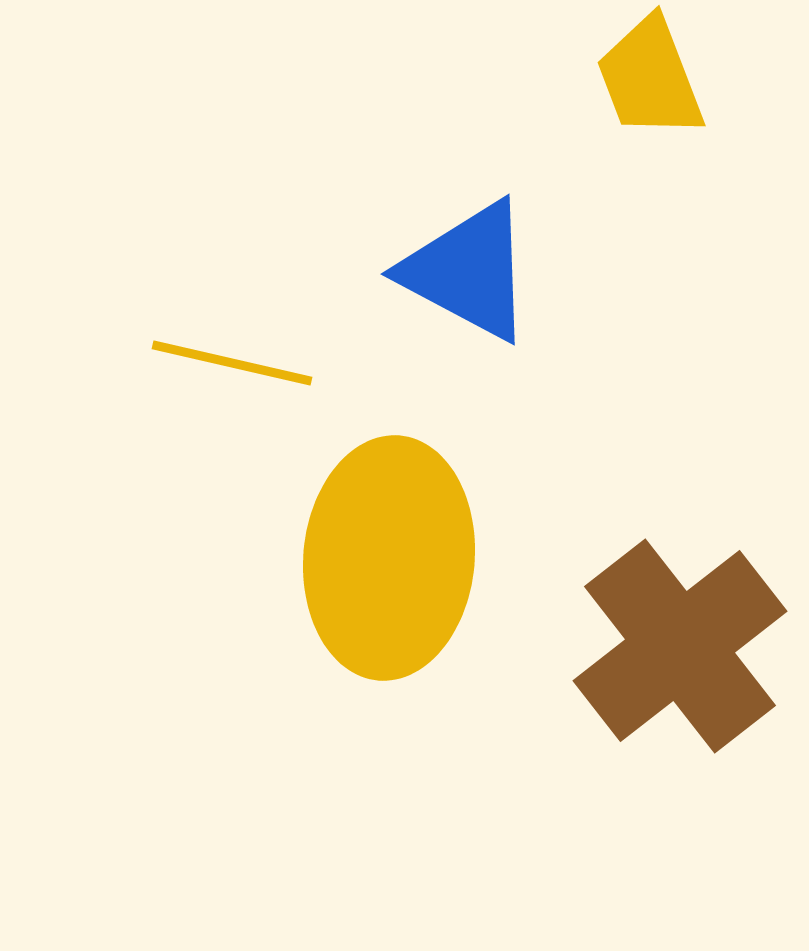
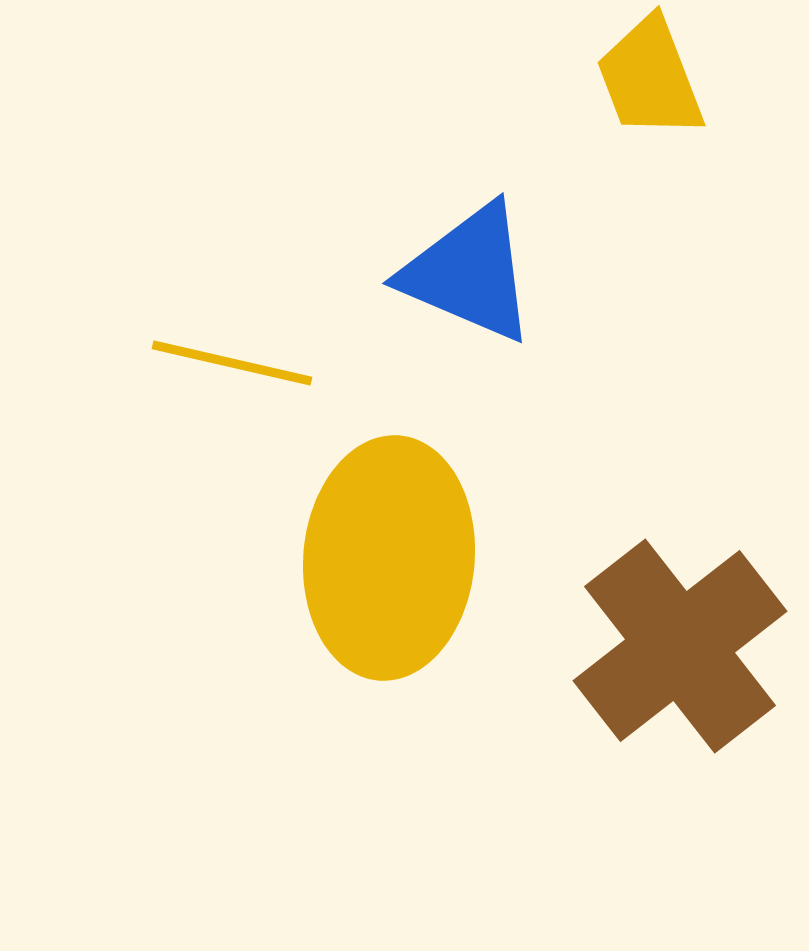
blue triangle: moved 1 px right, 2 px down; rotated 5 degrees counterclockwise
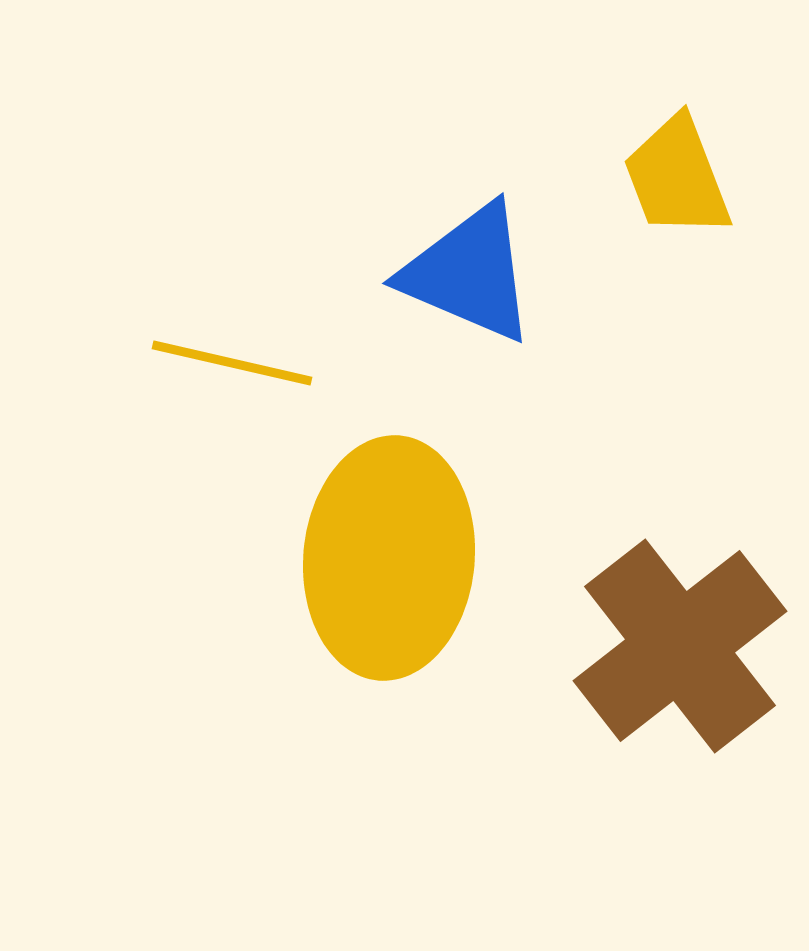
yellow trapezoid: moved 27 px right, 99 px down
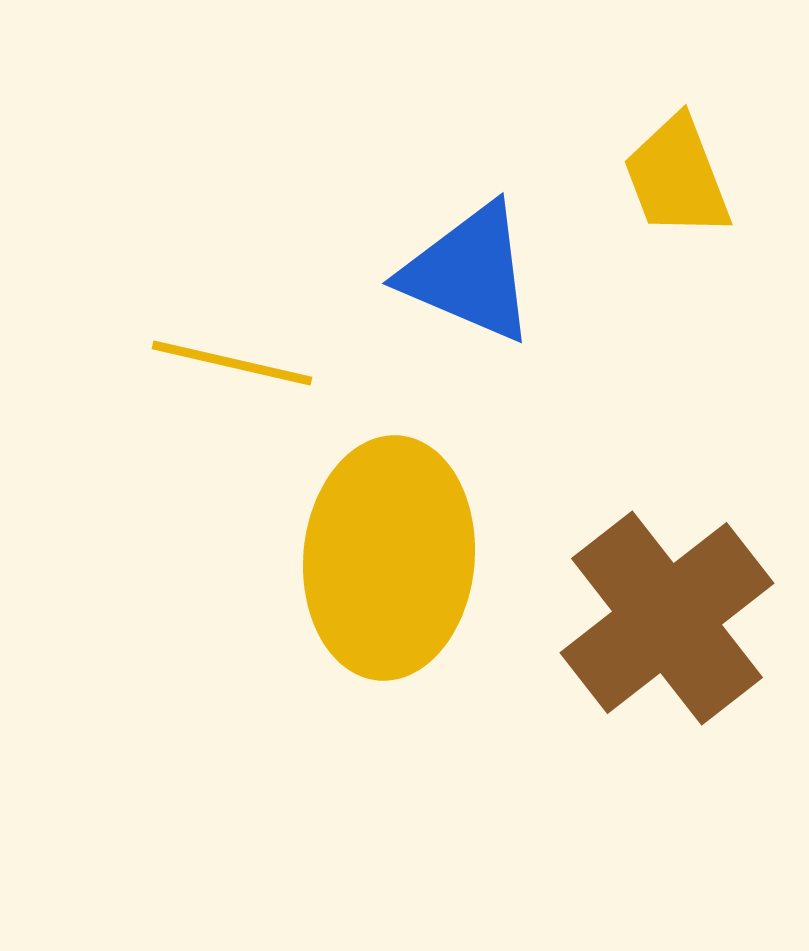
brown cross: moved 13 px left, 28 px up
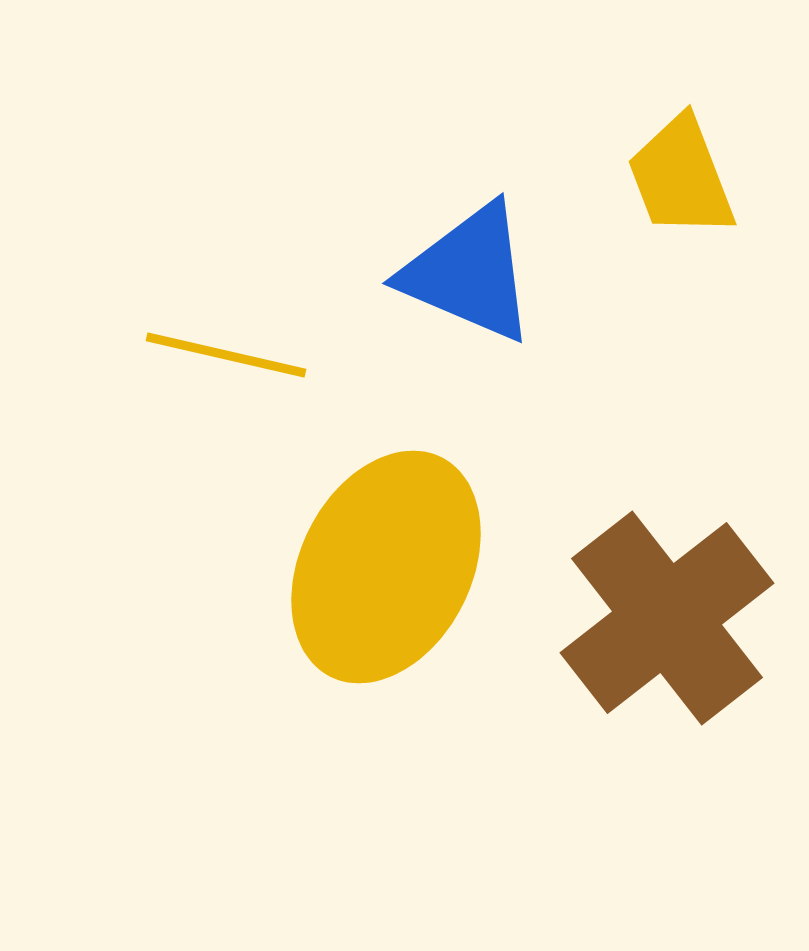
yellow trapezoid: moved 4 px right
yellow line: moved 6 px left, 8 px up
yellow ellipse: moved 3 px left, 9 px down; rotated 22 degrees clockwise
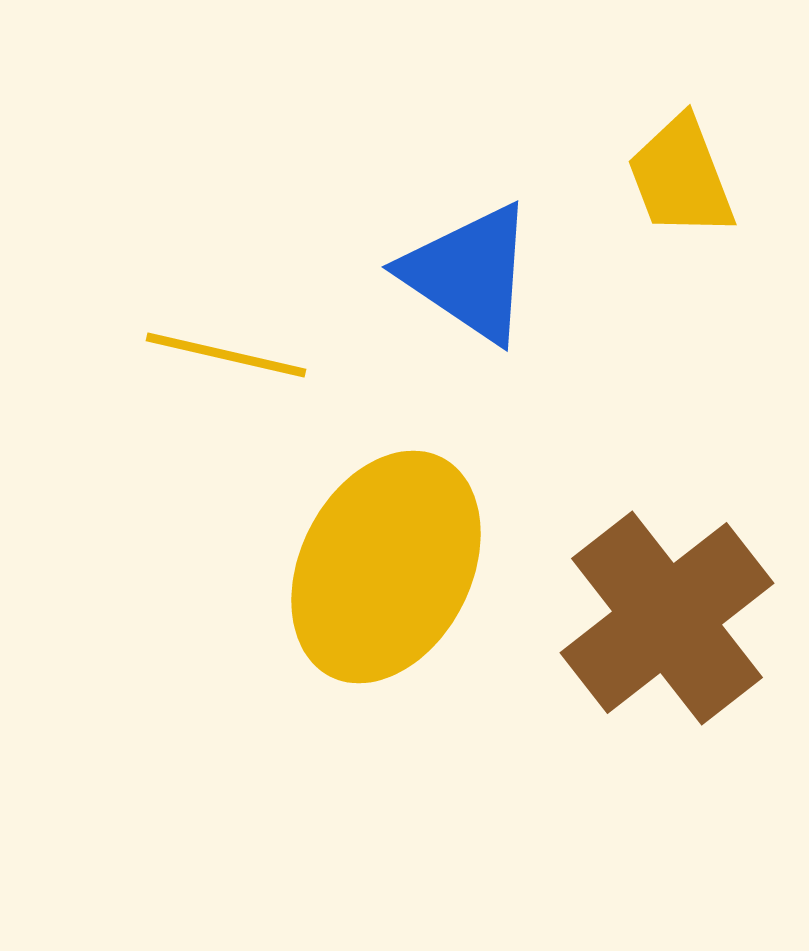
blue triangle: rotated 11 degrees clockwise
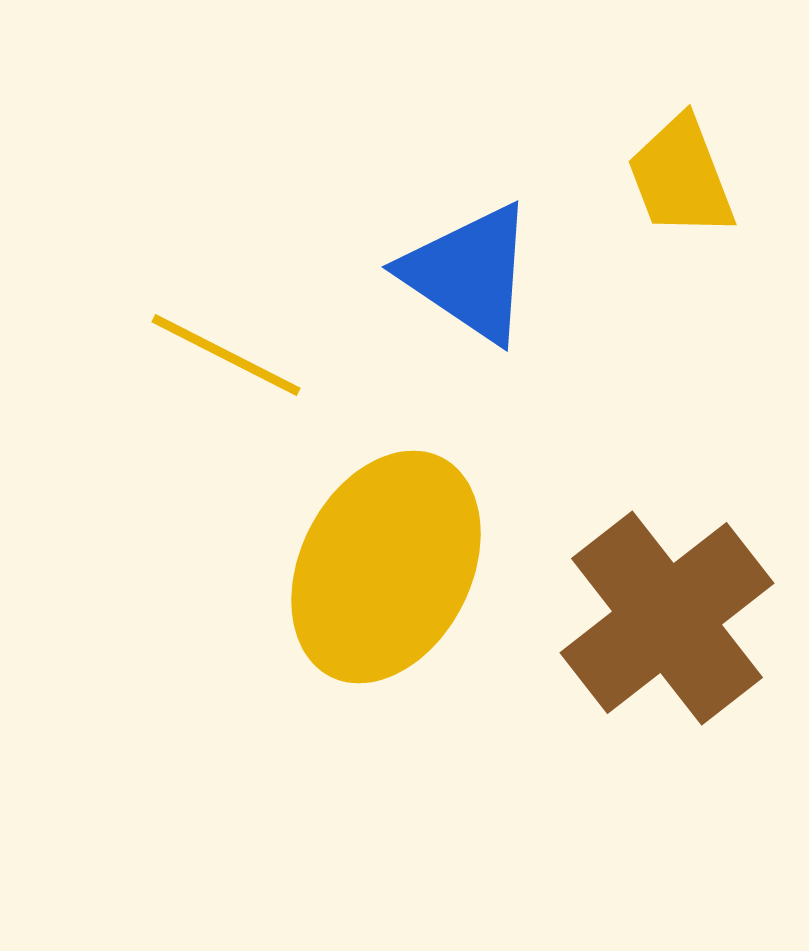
yellow line: rotated 14 degrees clockwise
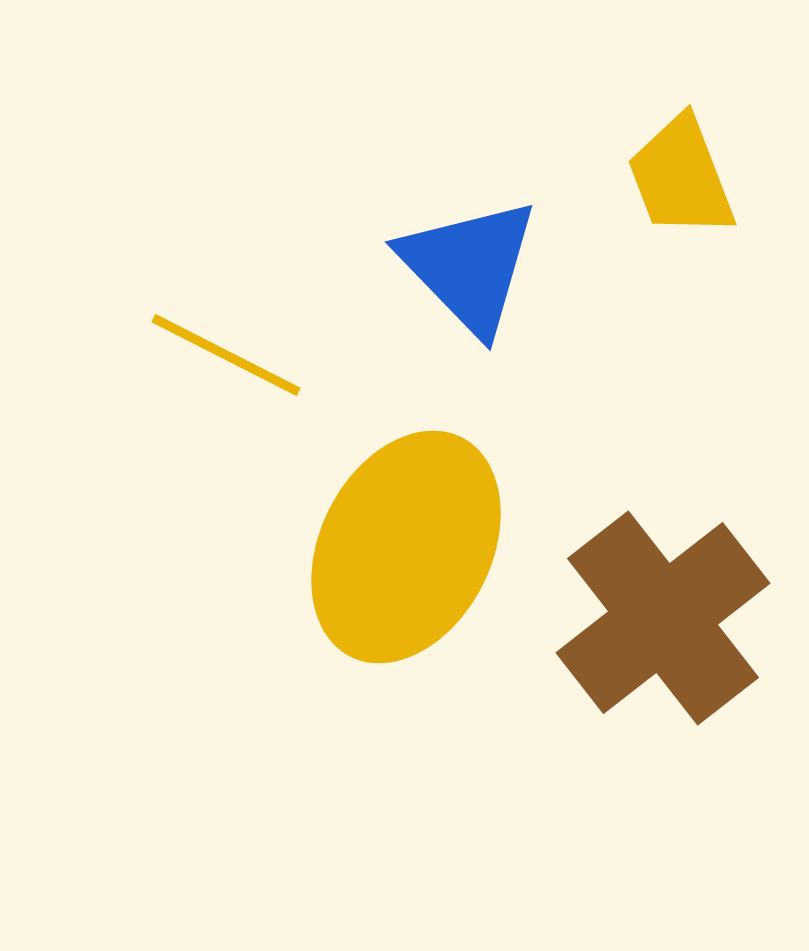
blue triangle: moved 7 px up; rotated 12 degrees clockwise
yellow ellipse: moved 20 px right, 20 px up
brown cross: moved 4 px left
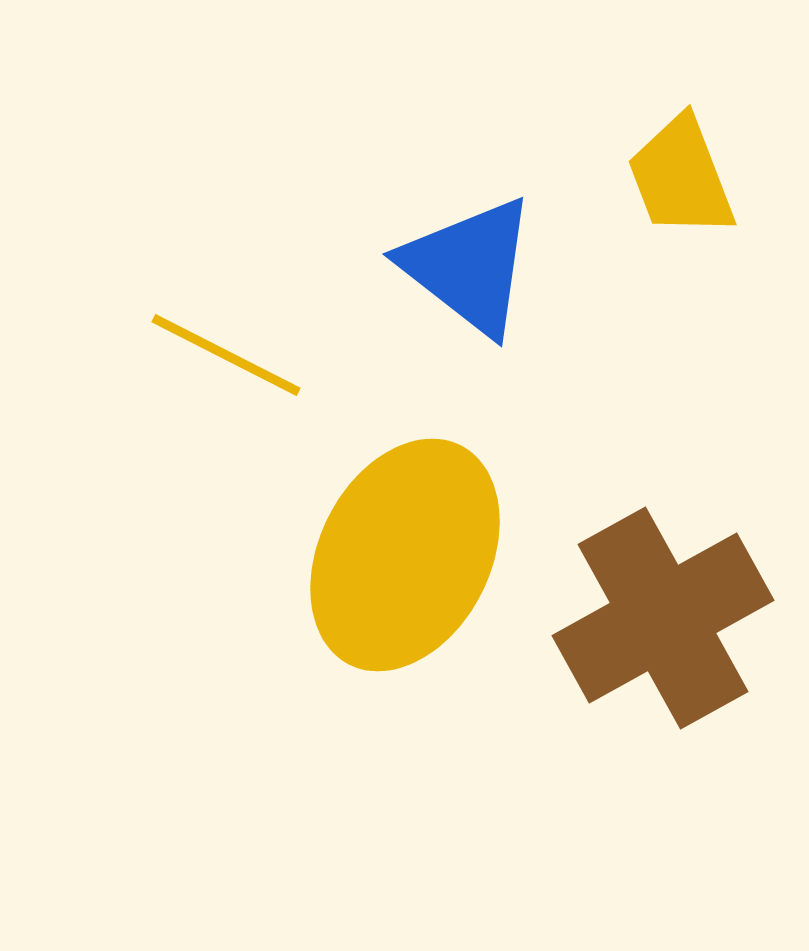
blue triangle: rotated 8 degrees counterclockwise
yellow ellipse: moved 1 px left, 8 px down
brown cross: rotated 9 degrees clockwise
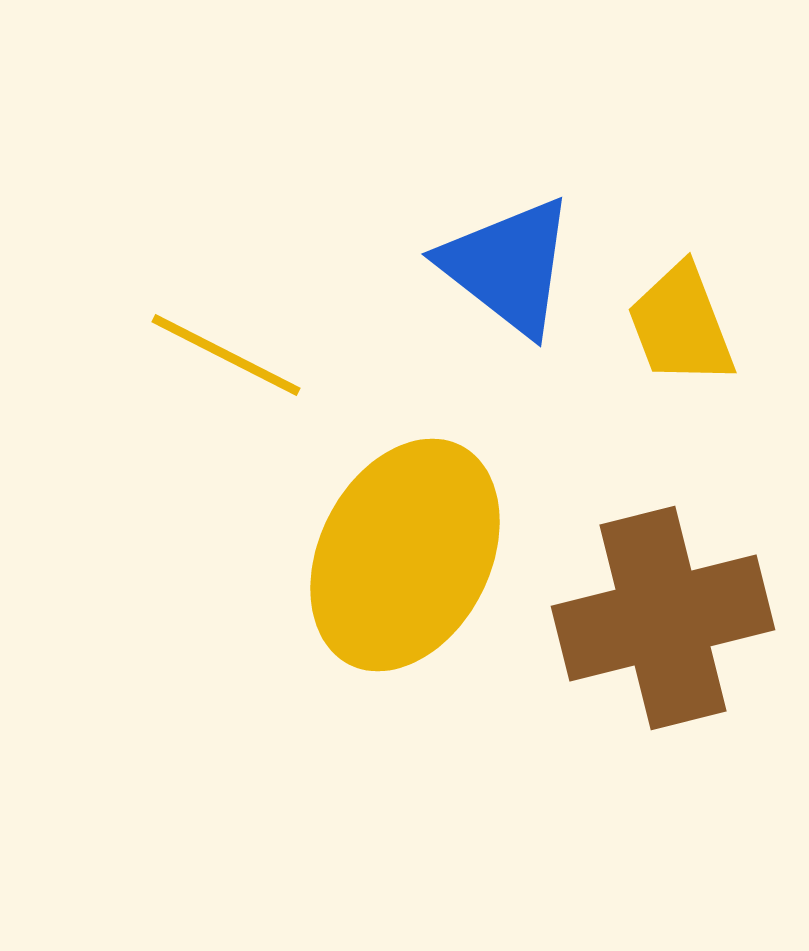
yellow trapezoid: moved 148 px down
blue triangle: moved 39 px right
brown cross: rotated 15 degrees clockwise
